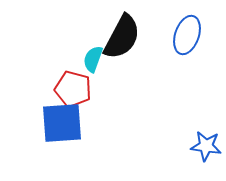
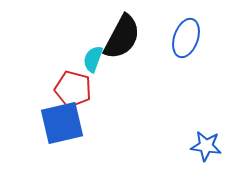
blue ellipse: moved 1 px left, 3 px down
blue square: rotated 9 degrees counterclockwise
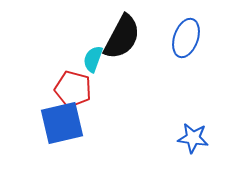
blue star: moved 13 px left, 8 px up
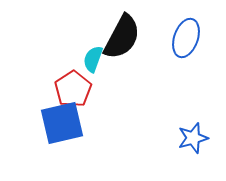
red pentagon: rotated 24 degrees clockwise
blue star: rotated 24 degrees counterclockwise
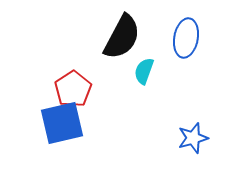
blue ellipse: rotated 9 degrees counterclockwise
cyan semicircle: moved 51 px right, 12 px down
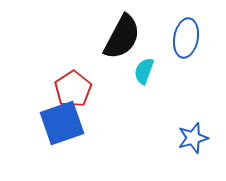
blue square: rotated 6 degrees counterclockwise
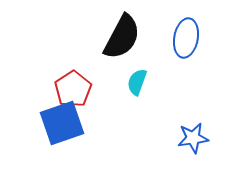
cyan semicircle: moved 7 px left, 11 px down
blue star: rotated 8 degrees clockwise
